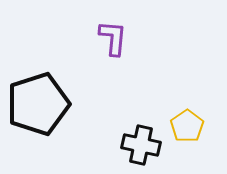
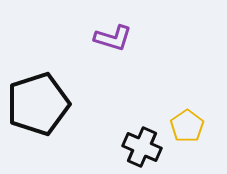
purple L-shape: rotated 102 degrees clockwise
black cross: moved 1 px right, 2 px down; rotated 12 degrees clockwise
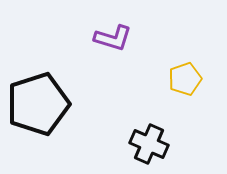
yellow pentagon: moved 2 px left, 47 px up; rotated 16 degrees clockwise
black cross: moved 7 px right, 3 px up
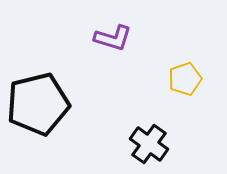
black pentagon: rotated 4 degrees clockwise
black cross: rotated 12 degrees clockwise
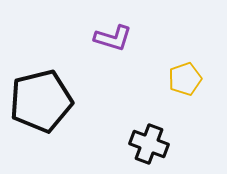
black pentagon: moved 3 px right, 3 px up
black cross: rotated 15 degrees counterclockwise
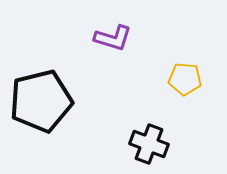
yellow pentagon: rotated 24 degrees clockwise
